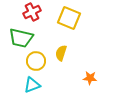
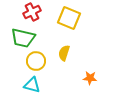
green trapezoid: moved 2 px right
yellow semicircle: moved 3 px right
cyan triangle: rotated 36 degrees clockwise
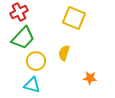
red cross: moved 13 px left
yellow square: moved 5 px right
green trapezoid: rotated 60 degrees counterclockwise
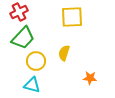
yellow square: moved 2 px left, 1 px up; rotated 25 degrees counterclockwise
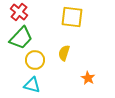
red cross: rotated 24 degrees counterclockwise
yellow square: rotated 10 degrees clockwise
green trapezoid: moved 2 px left
yellow circle: moved 1 px left, 1 px up
orange star: moved 2 px left; rotated 24 degrees clockwise
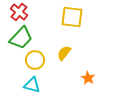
yellow semicircle: rotated 21 degrees clockwise
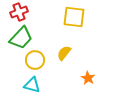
red cross: rotated 30 degrees clockwise
yellow square: moved 2 px right
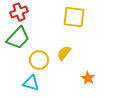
green trapezoid: moved 3 px left
yellow circle: moved 4 px right
cyan triangle: moved 1 px left, 2 px up
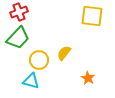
yellow square: moved 18 px right, 1 px up
cyan triangle: moved 2 px up
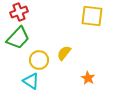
cyan triangle: rotated 18 degrees clockwise
